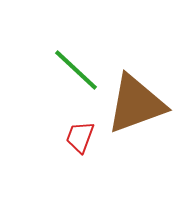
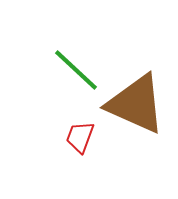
brown triangle: rotated 44 degrees clockwise
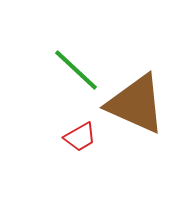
red trapezoid: rotated 140 degrees counterclockwise
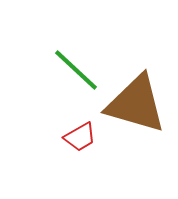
brown triangle: rotated 8 degrees counterclockwise
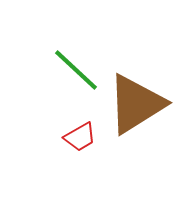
brown triangle: rotated 48 degrees counterclockwise
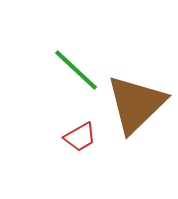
brown triangle: rotated 12 degrees counterclockwise
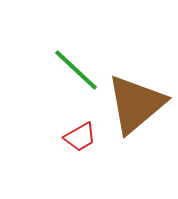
brown triangle: rotated 4 degrees clockwise
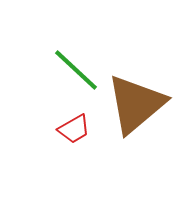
red trapezoid: moved 6 px left, 8 px up
